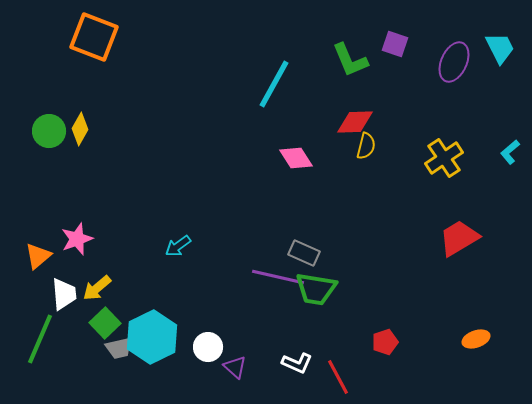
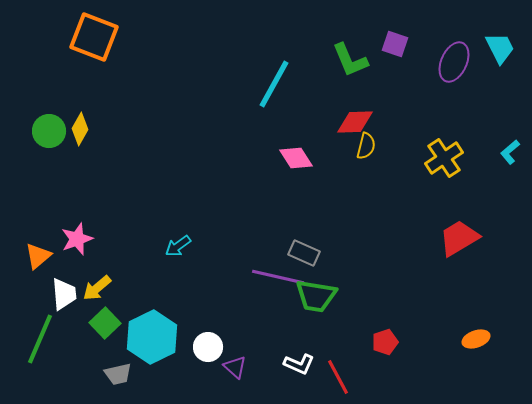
green trapezoid: moved 7 px down
gray trapezoid: moved 1 px left, 26 px down
white L-shape: moved 2 px right, 1 px down
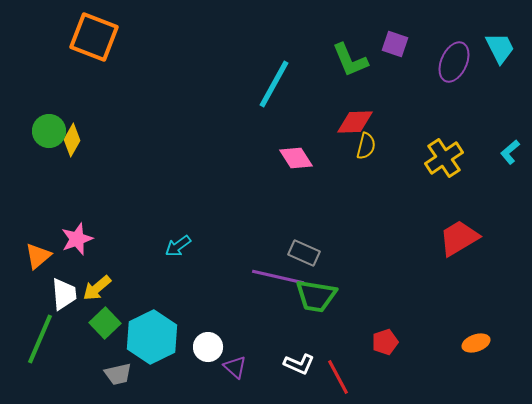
yellow diamond: moved 8 px left, 11 px down
orange ellipse: moved 4 px down
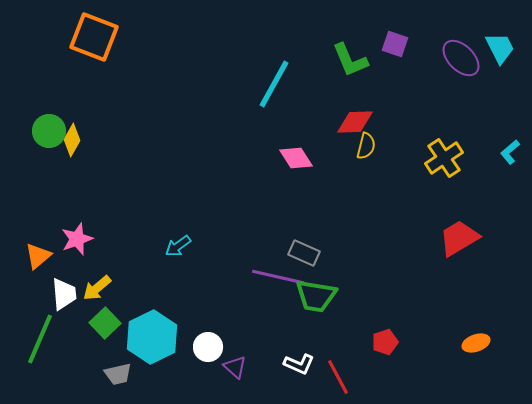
purple ellipse: moved 7 px right, 4 px up; rotated 69 degrees counterclockwise
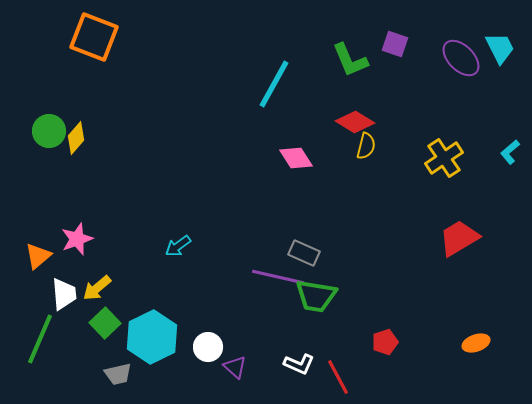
red diamond: rotated 33 degrees clockwise
yellow diamond: moved 4 px right, 2 px up; rotated 12 degrees clockwise
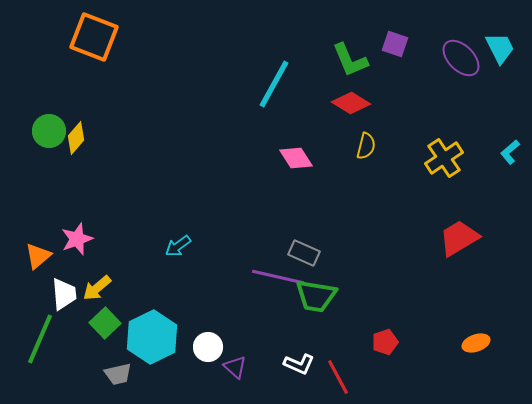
red diamond: moved 4 px left, 19 px up
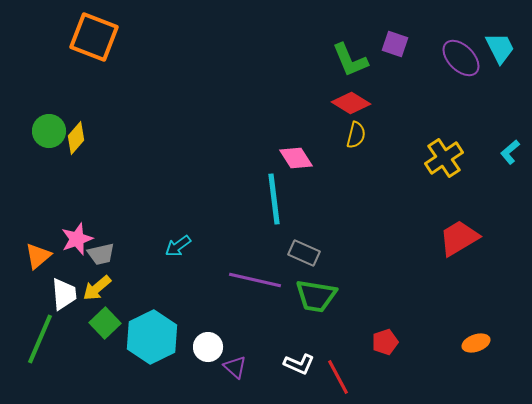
cyan line: moved 115 px down; rotated 36 degrees counterclockwise
yellow semicircle: moved 10 px left, 11 px up
purple line: moved 23 px left, 3 px down
gray trapezoid: moved 17 px left, 120 px up
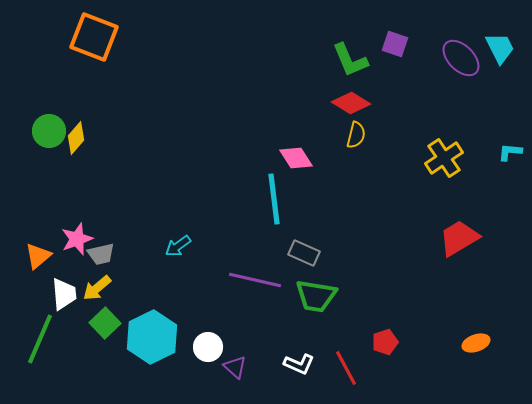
cyan L-shape: rotated 45 degrees clockwise
red line: moved 8 px right, 9 px up
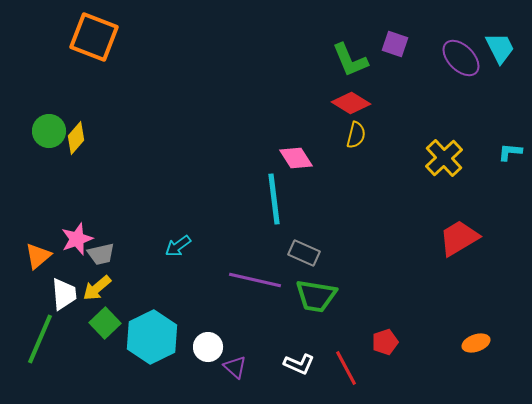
yellow cross: rotated 9 degrees counterclockwise
